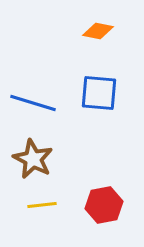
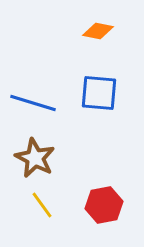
brown star: moved 2 px right, 1 px up
yellow line: rotated 60 degrees clockwise
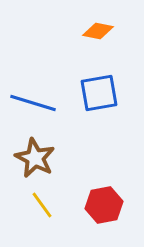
blue square: rotated 15 degrees counterclockwise
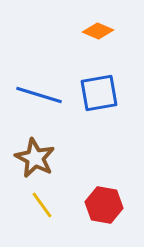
orange diamond: rotated 12 degrees clockwise
blue line: moved 6 px right, 8 px up
red hexagon: rotated 21 degrees clockwise
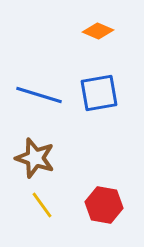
brown star: rotated 9 degrees counterclockwise
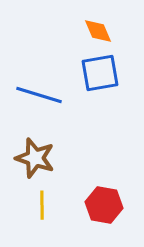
orange diamond: rotated 44 degrees clockwise
blue square: moved 1 px right, 20 px up
yellow line: rotated 36 degrees clockwise
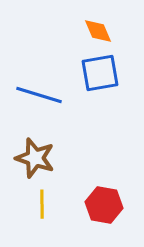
yellow line: moved 1 px up
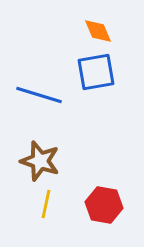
blue square: moved 4 px left, 1 px up
brown star: moved 5 px right, 3 px down
yellow line: moved 4 px right; rotated 12 degrees clockwise
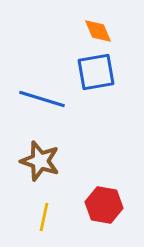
blue line: moved 3 px right, 4 px down
yellow line: moved 2 px left, 13 px down
